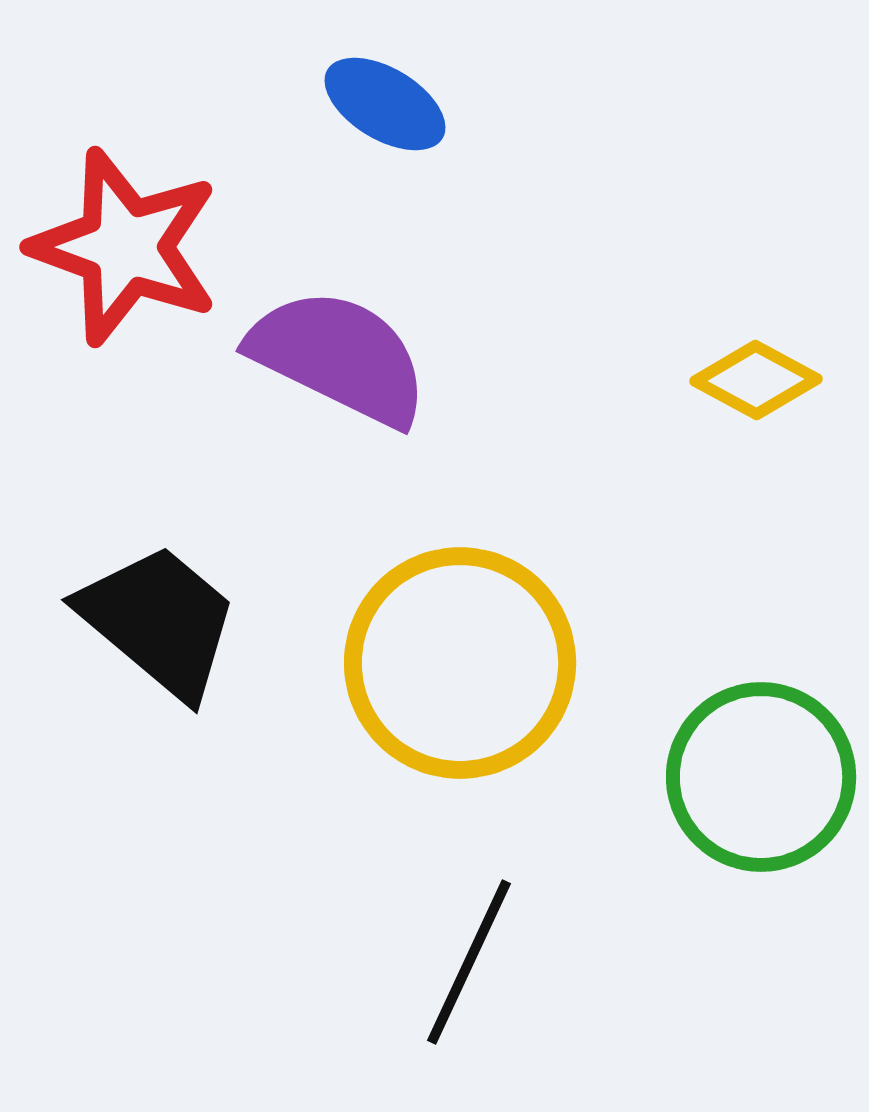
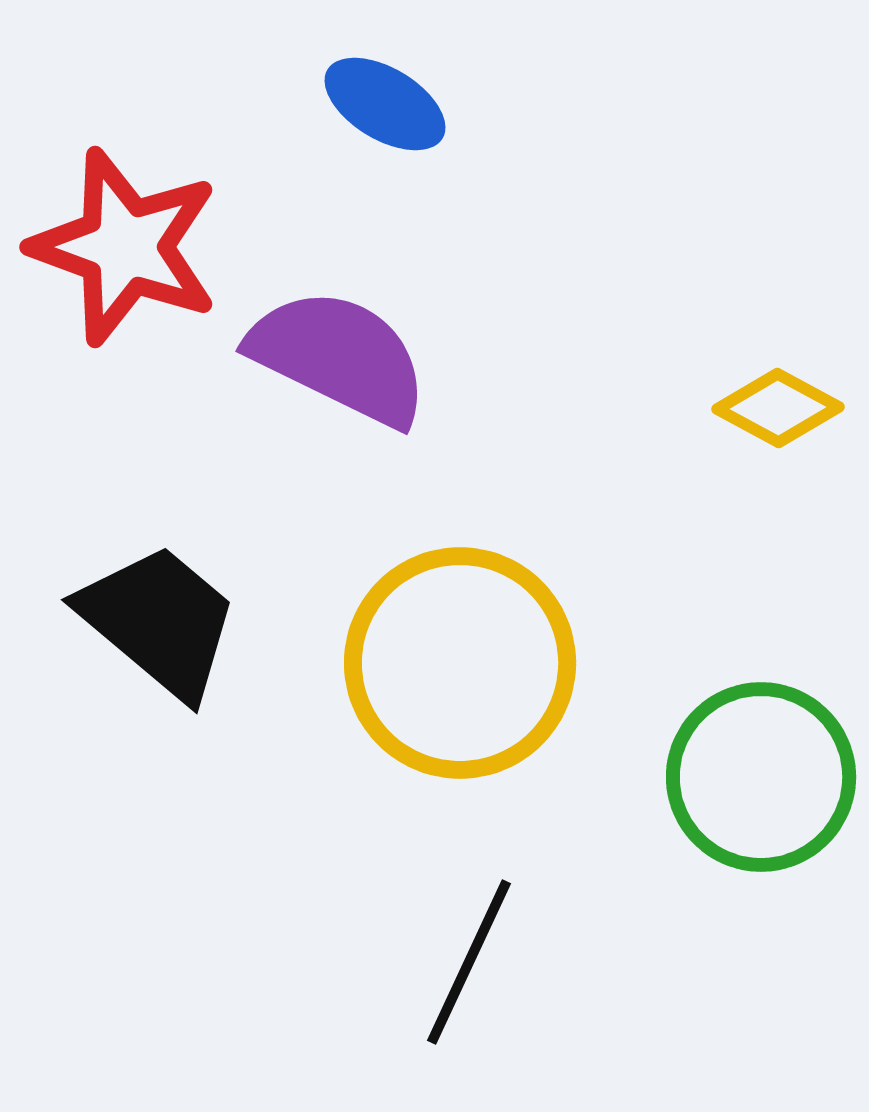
yellow diamond: moved 22 px right, 28 px down
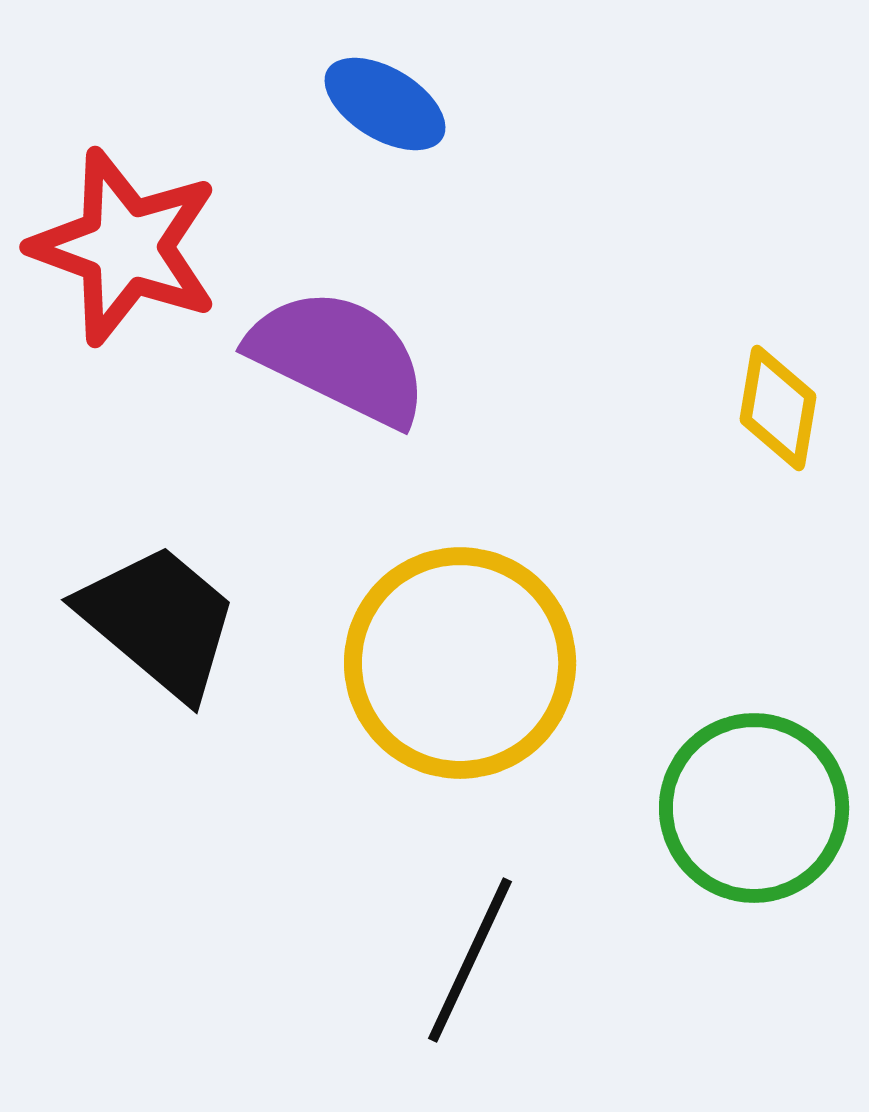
yellow diamond: rotated 71 degrees clockwise
green circle: moved 7 px left, 31 px down
black line: moved 1 px right, 2 px up
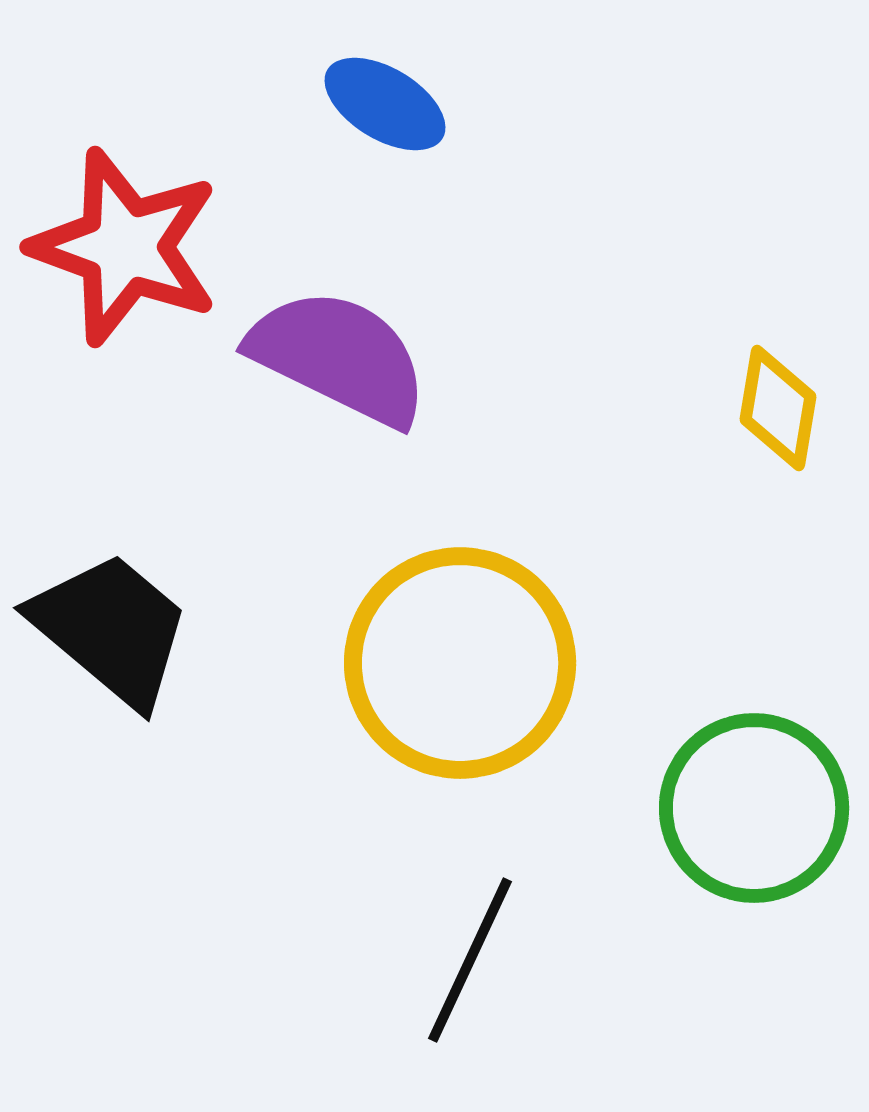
black trapezoid: moved 48 px left, 8 px down
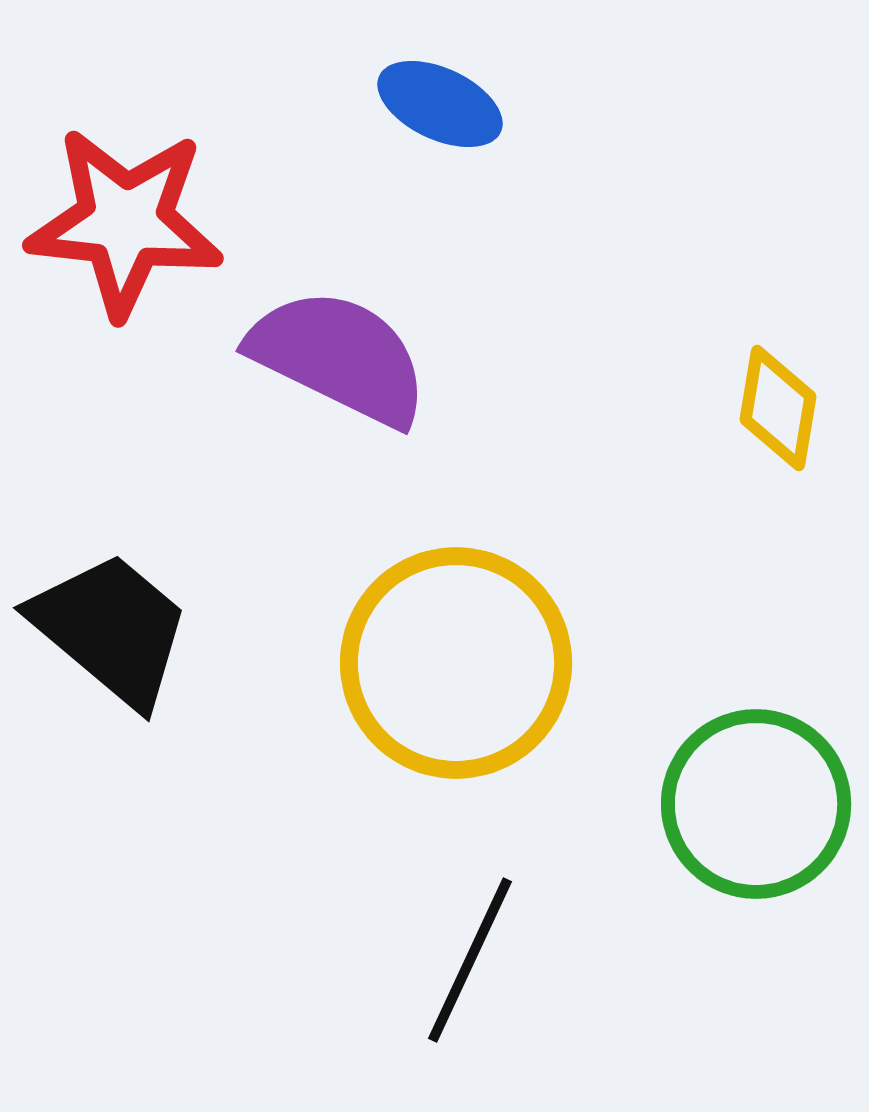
blue ellipse: moved 55 px right; rotated 6 degrees counterclockwise
red star: moved 25 px up; rotated 14 degrees counterclockwise
yellow circle: moved 4 px left
green circle: moved 2 px right, 4 px up
